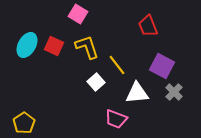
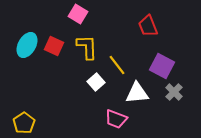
yellow L-shape: rotated 16 degrees clockwise
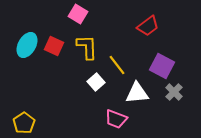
red trapezoid: rotated 105 degrees counterclockwise
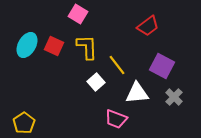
gray cross: moved 5 px down
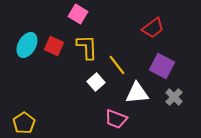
red trapezoid: moved 5 px right, 2 px down
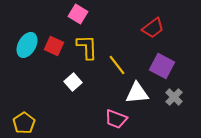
white square: moved 23 px left
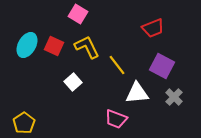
red trapezoid: rotated 15 degrees clockwise
yellow L-shape: rotated 24 degrees counterclockwise
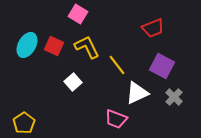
white triangle: rotated 20 degrees counterclockwise
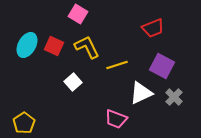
yellow line: rotated 70 degrees counterclockwise
white triangle: moved 4 px right
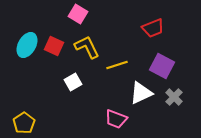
white square: rotated 12 degrees clockwise
